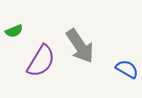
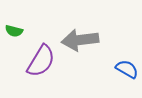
green semicircle: rotated 36 degrees clockwise
gray arrow: moved 6 px up; rotated 117 degrees clockwise
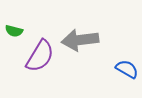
purple semicircle: moved 1 px left, 5 px up
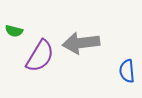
gray arrow: moved 1 px right, 3 px down
blue semicircle: moved 2 px down; rotated 125 degrees counterclockwise
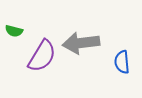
purple semicircle: moved 2 px right
blue semicircle: moved 5 px left, 9 px up
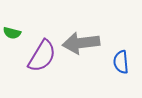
green semicircle: moved 2 px left, 2 px down
blue semicircle: moved 1 px left
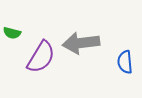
purple semicircle: moved 1 px left, 1 px down
blue semicircle: moved 4 px right
